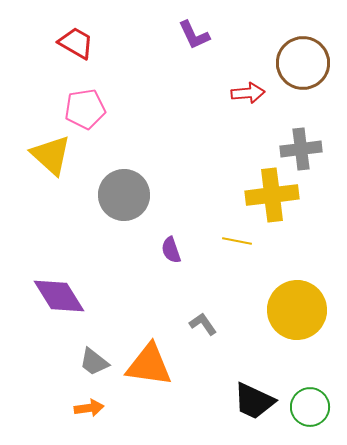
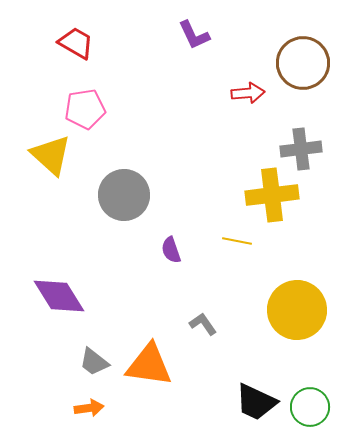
black trapezoid: moved 2 px right, 1 px down
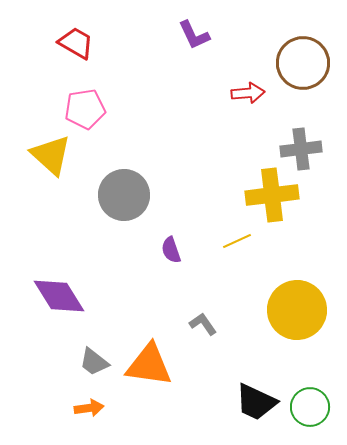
yellow line: rotated 36 degrees counterclockwise
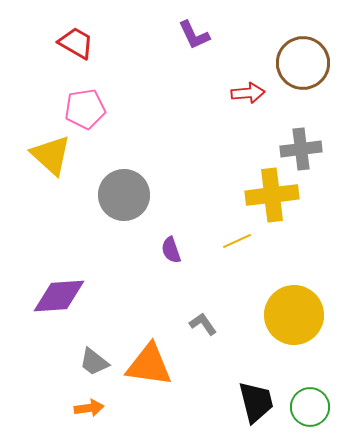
purple diamond: rotated 62 degrees counterclockwise
yellow circle: moved 3 px left, 5 px down
black trapezoid: rotated 129 degrees counterclockwise
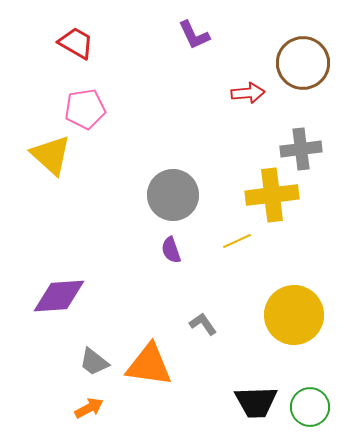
gray circle: moved 49 px right
black trapezoid: rotated 102 degrees clockwise
orange arrow: rotated 20 degrees counterclockwise
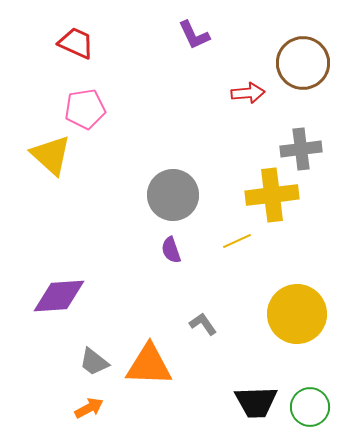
red trapezoid: rotated 6 degrees counterclockwise
yellow circle: moved 3 px right, 1 px up
orange triangle: rotated 6 degrees counterclockwise
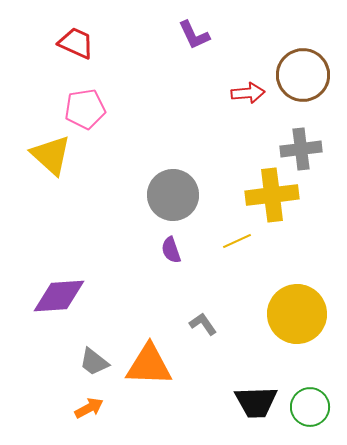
brown circle: moved 12 px down
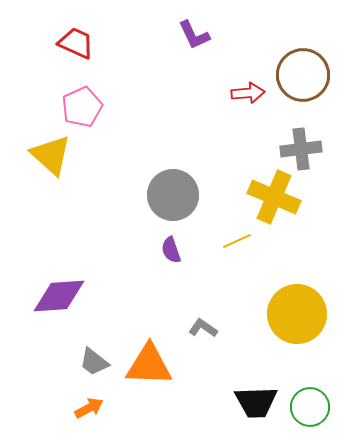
pink pentagon: moved 3 px left, 2 px up; rotated 15 degrees counterclockwise
yellow cross: moved 2 px right, 2 px down; rotated 30 degrees clockwise
gray L-shape: moved 4 px down; rotated 20 degrees counterclockwise
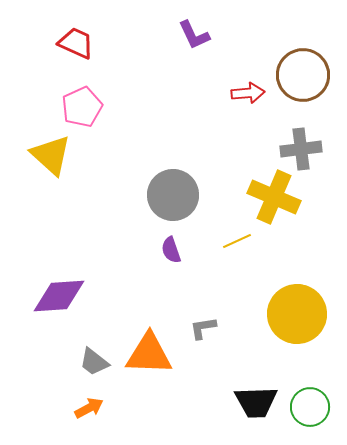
gray L-shape: rotated 44 degrees counterclockwise
orange triangle: moved 11 px up
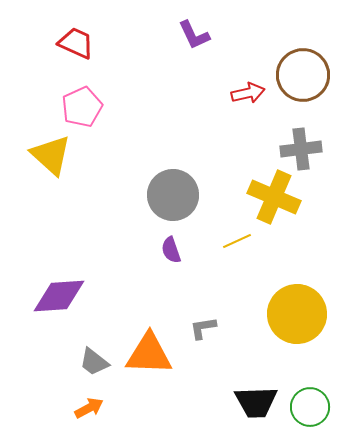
red arrow: rotated 8 degrees counterclockwise
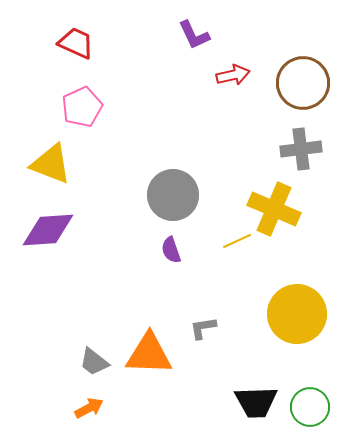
brown circle: moved 8 px down
red arrow: moved 15 px left, 18 px up
yellow triangle: moved 9 px down; rotated 21 degrees counterclockwise
yellow cross: moved 12 px down
purple diamond: moved 11 px left, 66 px up
